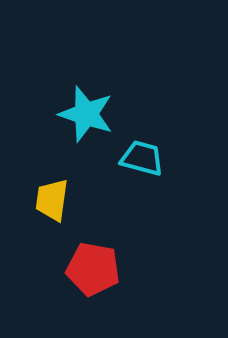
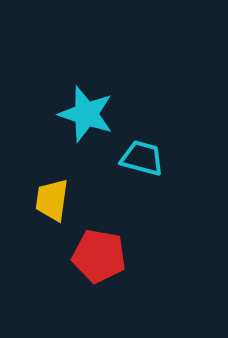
red pentagon: moved 6 px right, 13 px up
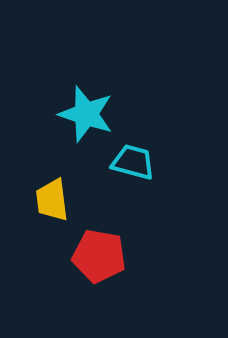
cyan trapezoid: moved 9 px left, 4 px down
yellow trapezoid: rotated 15 degrees counterclockwise
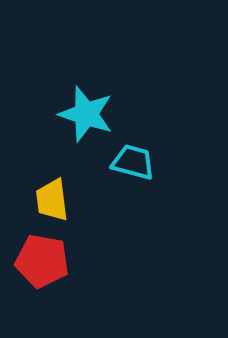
red pentagon: moved 57 px left, 5 px down
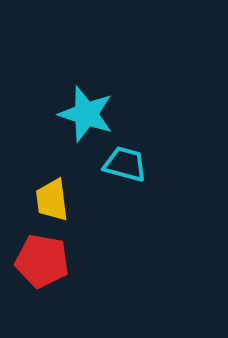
cyan trapezoid: moved 8 px left, 2 px down
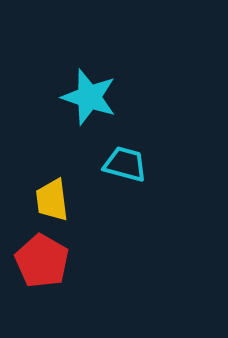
cyan star: moved 3 px right, 17 px up
red pentagon: rotated 20 degrees clockwise
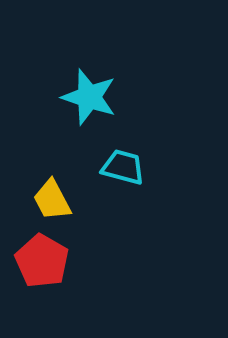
cyan trapezoid: moved 2 px left, 3 px down
yellow trapezoid: rotated 21 degrees counterclockwise
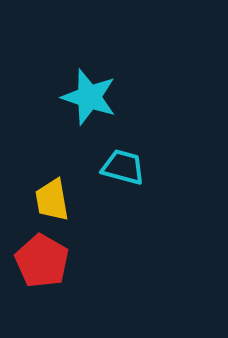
yellow trapezoid: rotated 18 degrees clockwise
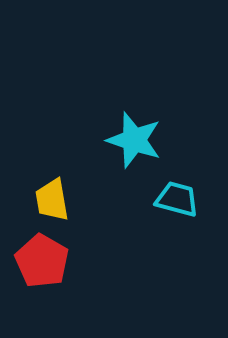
cyan star: moved 45 px right, 43 px down
cyan trapezoid: moved 54 px right, 32 px down
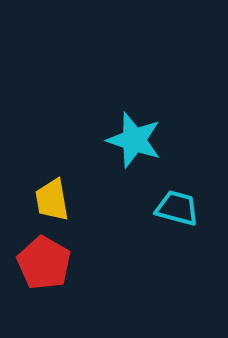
cyan trapezoid: moved 9 px down
red pentagon: moved 2 px right, 2 px down
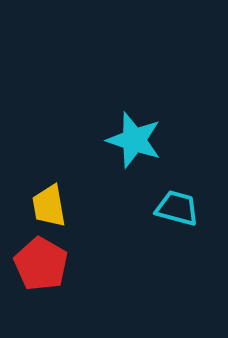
yellow trapezoid: moved 3 px left, 6 px down
red pentagon: moved 3 px left, 1 px down
